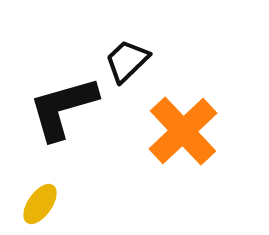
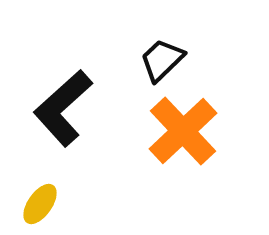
black trapezoid: moved 35 px right, 1 px up
black L-shape: rotated 26 degrees counterclockwise
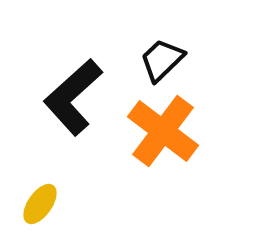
black L-shape: moved 10 px right, 11 px up
orange cross: moved 20 px left; rotated 10 degrees counterclockwise
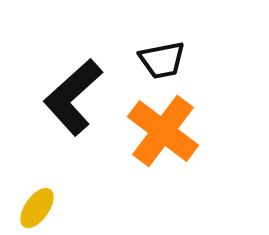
black trapezoid: rotated 147 degrees counterclockwise
yellow ellipse: moved 3 px left, 4 px down
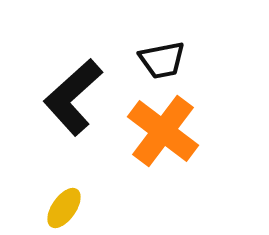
yellow ellipse: moved 27 px right
